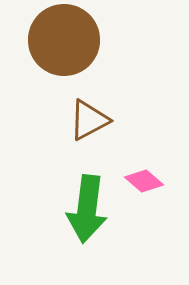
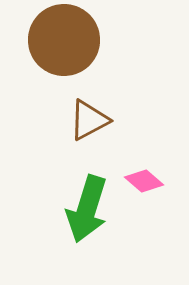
green arrow: rotated 10 degrees clockwise
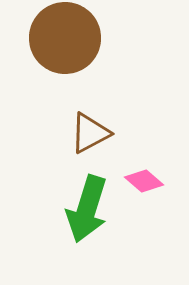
brown circle: moved 1 px right, 2 px up
brown triangle: moved 1 px right, 13 px down
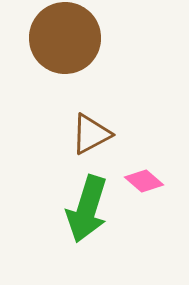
brown triangle: moved 1 px right, 1 px down
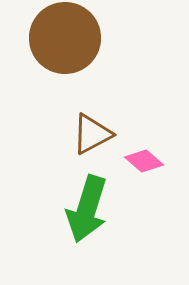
brown triangle: moved 1 px right
pink diamond: moved 20 px up
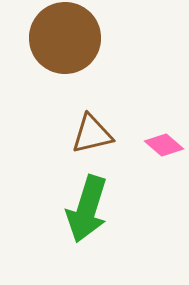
brown triangle: rotated 15 degrees clockwise
pink diamond: moved 20 px right, 16 px up
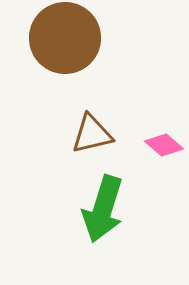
green arrow: moved 16 px right
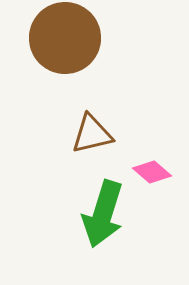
pink diamond: moved 12 px left, 27 px down
green arrow: moved 5 px down
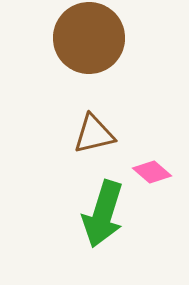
brown circle: moved 24 px right
brown triangle: moved 2 px right
